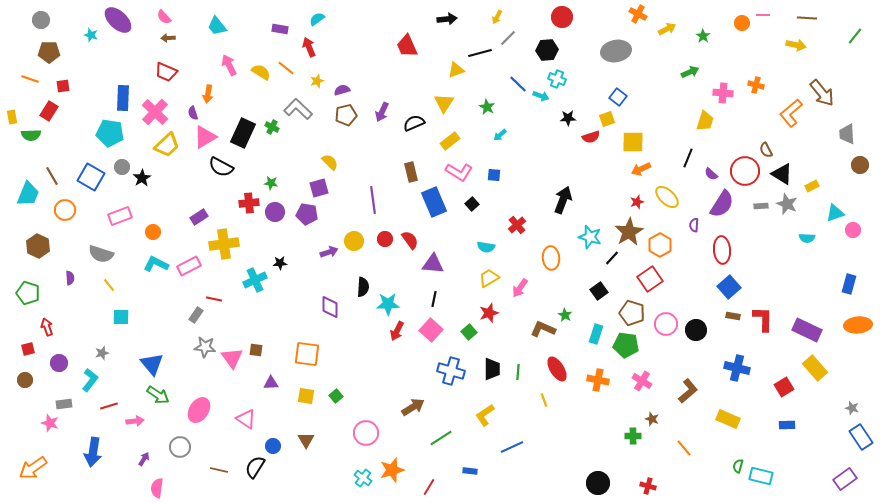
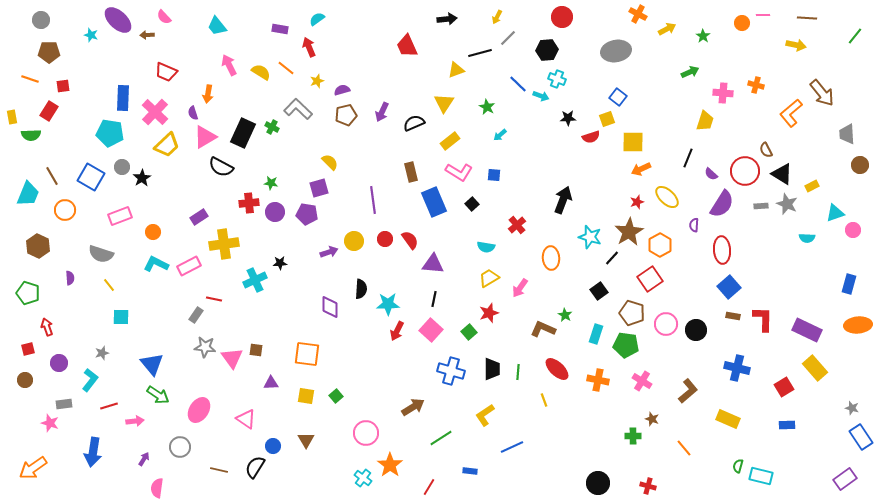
brown arrow at (168, 38): moved 21 px left, 3 px up
black semicircle at (363, 287): moved 2 px left, 2 px down
red ellipse at (557, 369): rotated 15 degrees counterclockwise
orange star at (392, 470): moved 2 px left, 5 px up; rotated 20 degrees counterclockwise
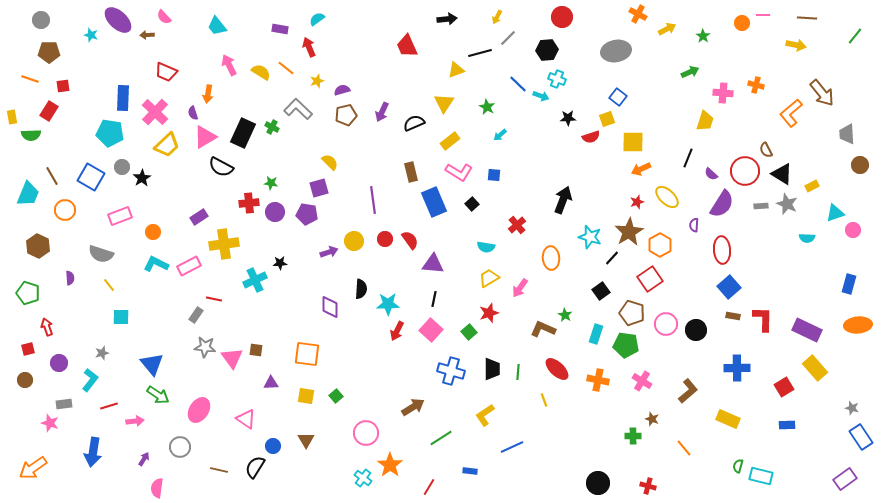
black square at (599, 291): moved 2 px right
blue cross at (737, 368): rotated 15 degrees counterclockwise
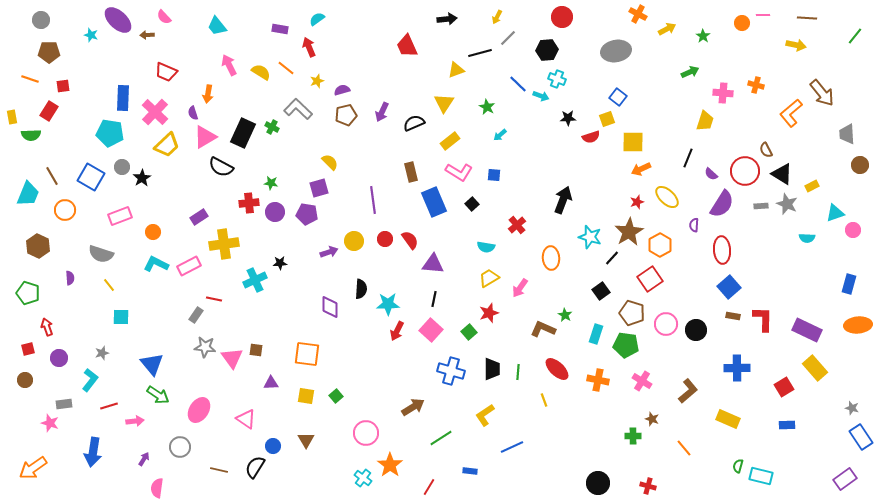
purple circle at (59, 363): moved 5 px up
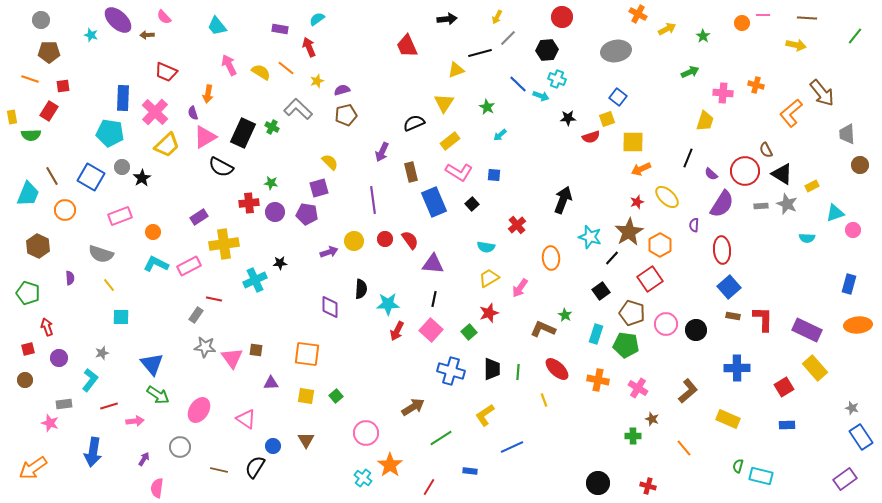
purple arrow at (382, 112): moved 40 px down
pink cross at (642, 381): moved 4 px left, 7 px down
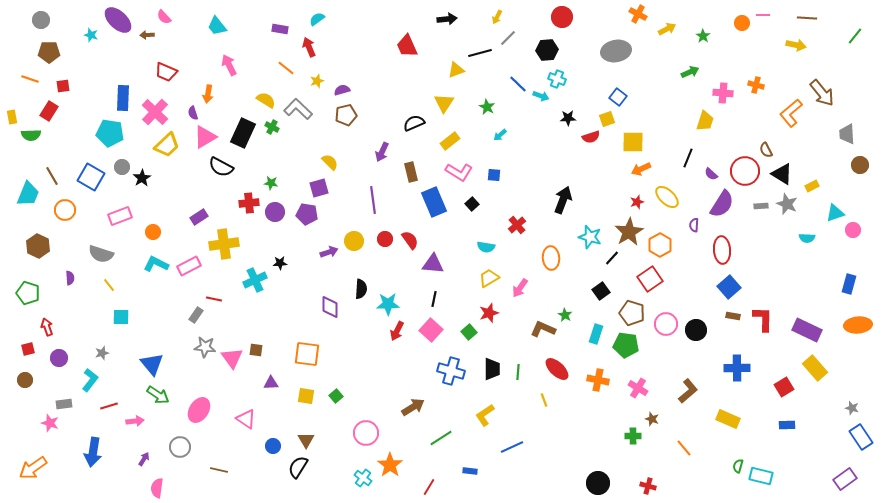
yellow semicircle at (261, 72): moved 5 px right, 28 px down
black semicircle at (255, 467): moved 43 px right
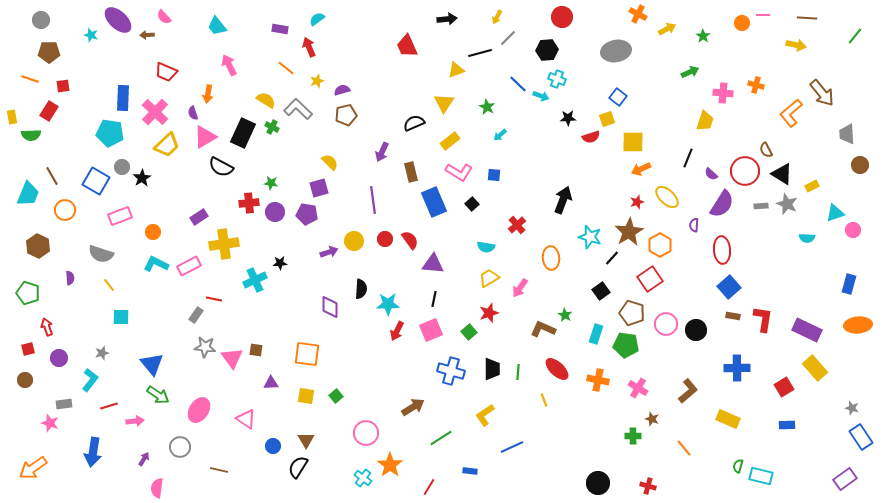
blue square at (91, 177): moved 5 px right, 4 px down
red L-shape at (763, 319): rotated 8 degrees clockwise
pink square at (431, 330): rotated 25 degrees clockwise
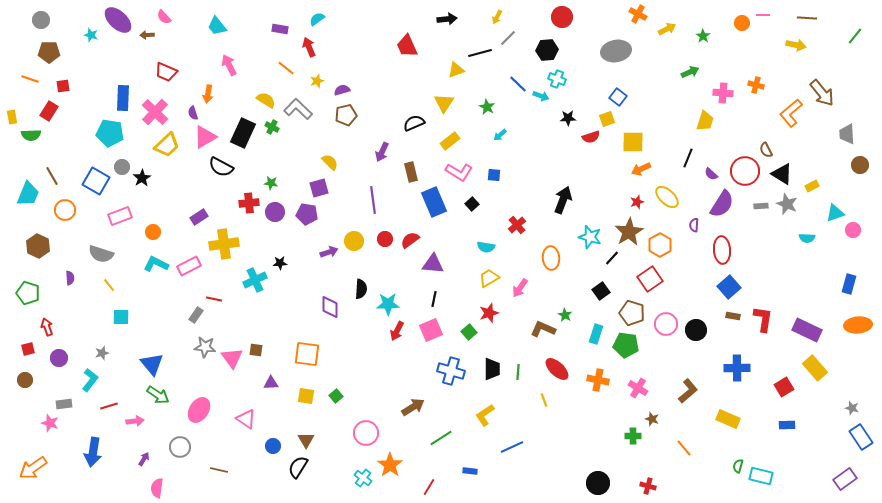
red semicircle at (410, 240): rotated 90 degrees counterclockwise
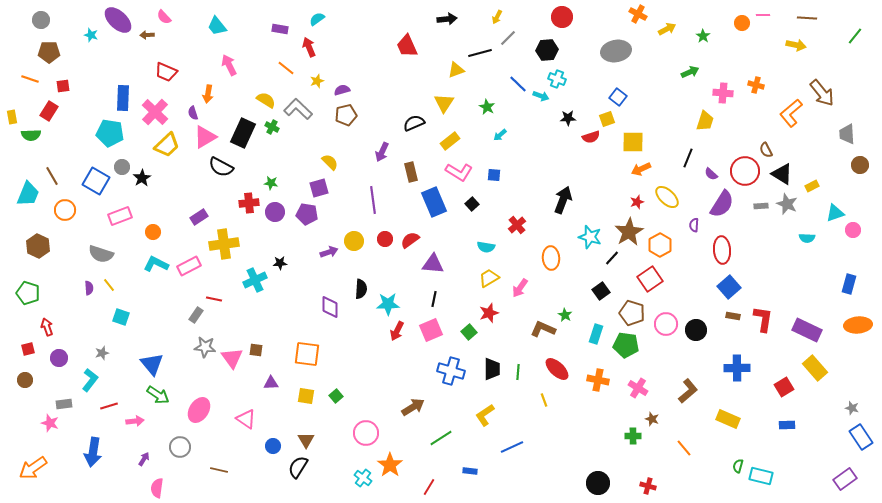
purple semicircle at (70, 278): moved 19 px right, 10 px down
cyan square at (121, 317): rotated 18 degrees clockwise
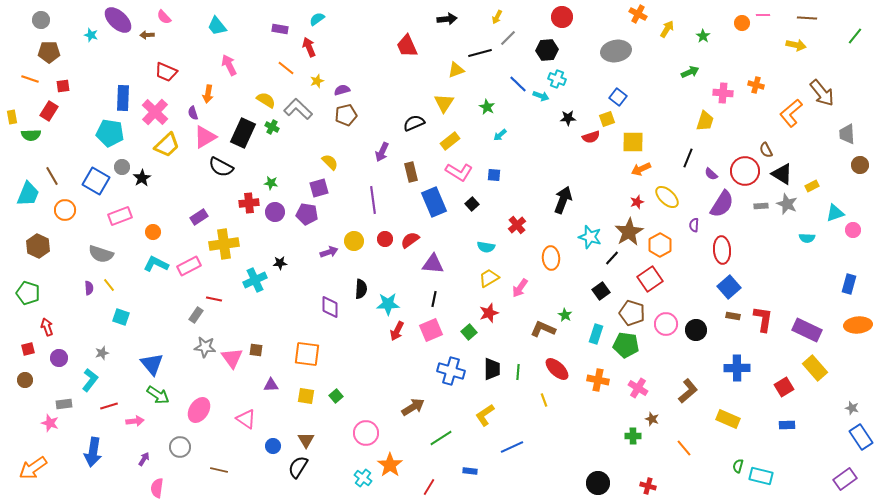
yellow arrow at (667, 29): rotated 30 degrees counterclockwise
purple triangle at (271, 383): moved 2 px down
